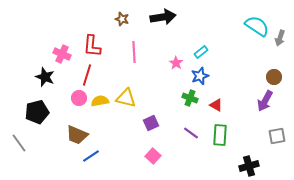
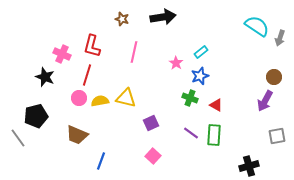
red L-shape: rotated 10 degrees clockwise
pink line: rotated 15 degrees clockwise
black pentagon: moved 1 px left, 4 px down
green rectangle: moved 6 px left
gray line: moved 1 px left, 5 px up
blue line: moved 10 px right, 5 px down; rotated 36 degrees counterclockwise
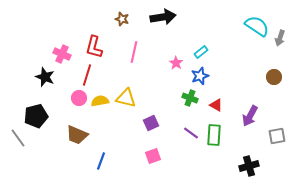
red L-shape: moved 2 px right, 1 px down
purple arrow: moved 15 px left, 15 px down
pink square: rotated 28 degrees clockwise
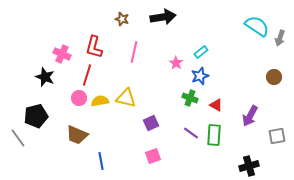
blue line: rotated 30 degrees counterclockwise
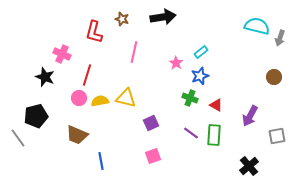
cyan semicircle: rotated 20 degrees counterclockwise
red L-shape: moved 15 px up
black cross: rotated 24 degrees counterclockwise
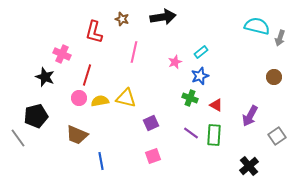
pink star: moved 1 px left, 1 px up; rotated 16 degrees clockwise
gray square: rotated 24 degrees counterclockwise
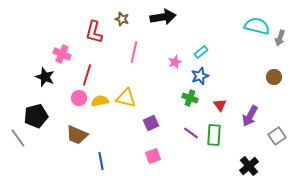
red triangle: moved 4 px right; rotated 24 degrees clockwise
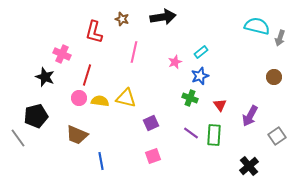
yellow semicircle: rotated 18 degrees clockwise
